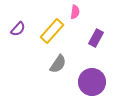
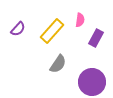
pink semicircle: moved 5 px right, 8 px down
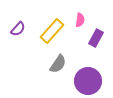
purple circle: moved 4 px left, 1 px up
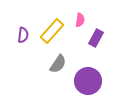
purple semicircle: moved 5 px right, 6 px down; rotated 35 degrees counterclockwise
